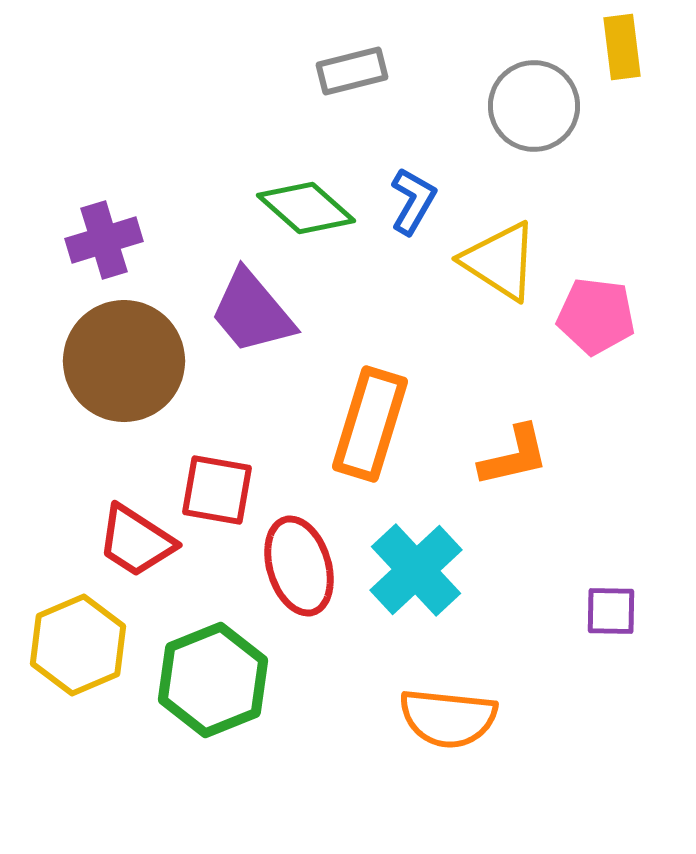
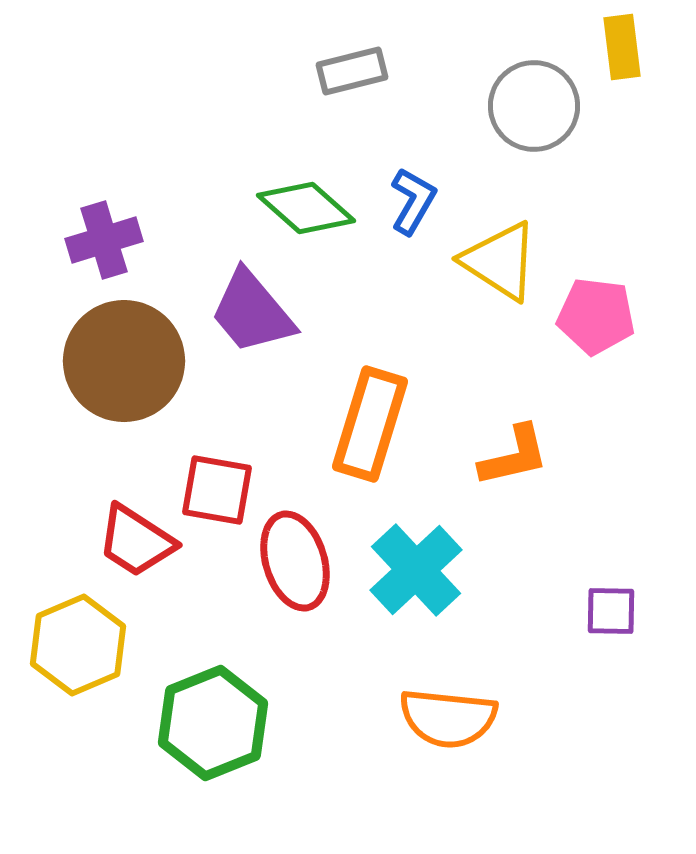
red ellipse: moved 4 px left, 5 px up
green hexagon: moved 43 px down
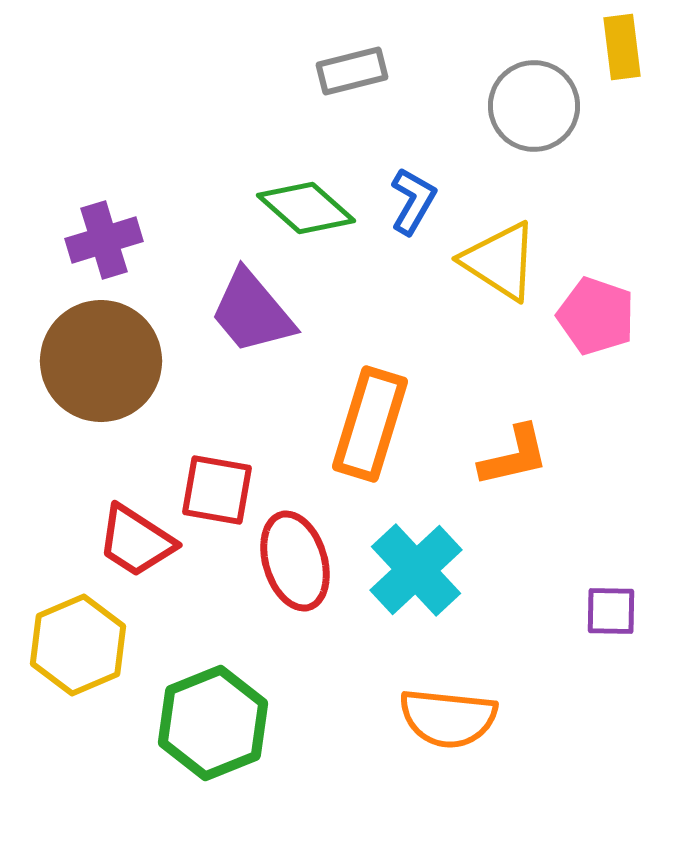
pink pentagon: rotated 12 degrees clockwise
brown circle: moved 23 px left
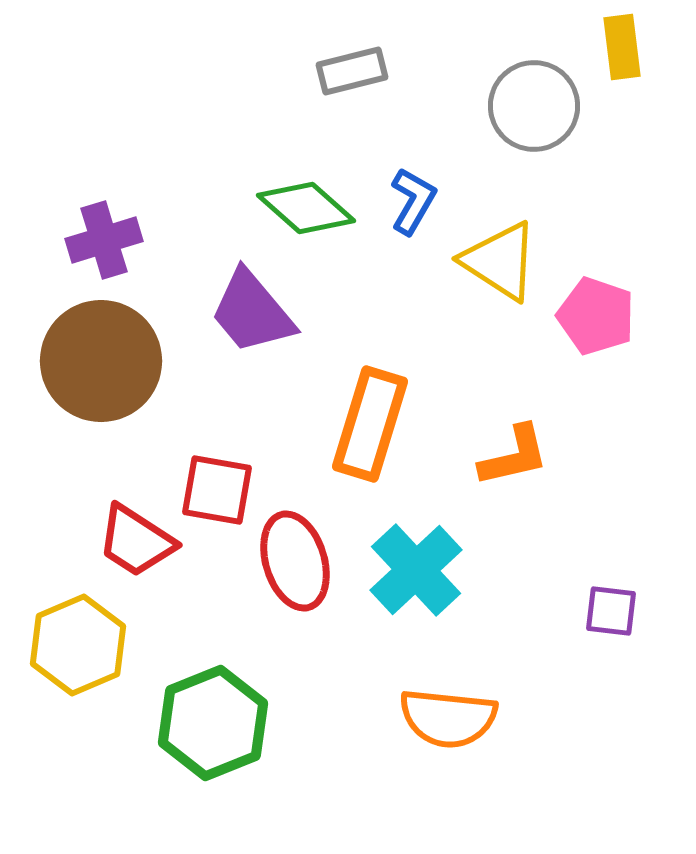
purple square: rotated 6 degrees clockwise
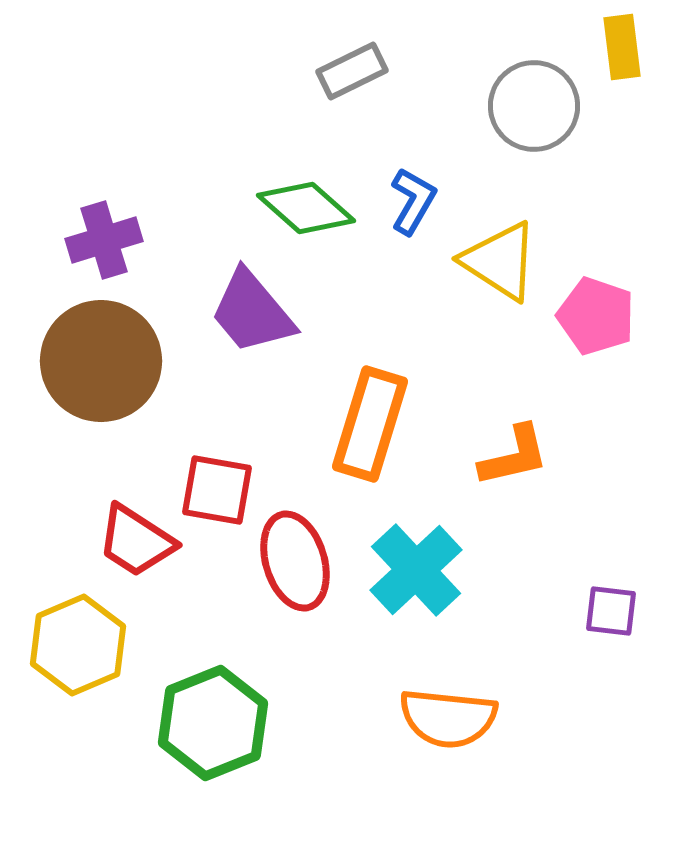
gray rectangle: rotated 12 degrees counterclockwise
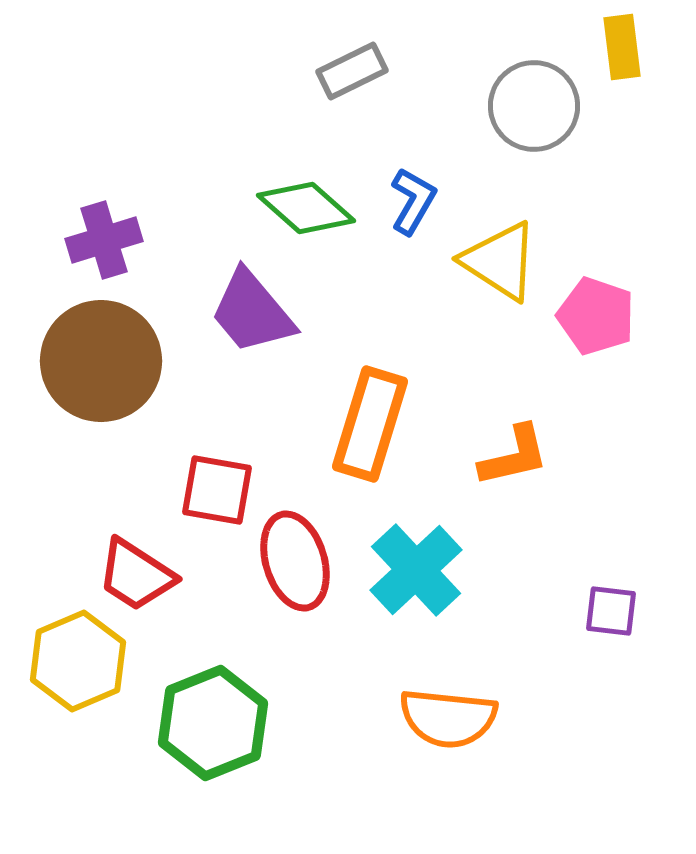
red trapezoid: moved 34 px down
yellow hexagon: moved 16 px down
